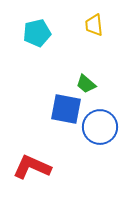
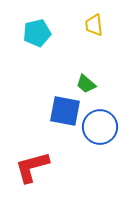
blue square: moved 1 px left, 2 px down
red L-shape: rotated 39 degrees counterclockwise
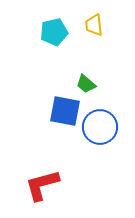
cyan pentagon: moved 17 px right, 1 px up
red L-shape: moved 10 px right, 18 px down
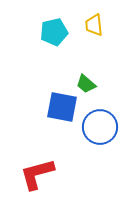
blue square: moved 3 px left, 4 px up
red L-shape: moved 5 px left, 11 px up
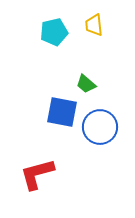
blue square: moved 5 px down
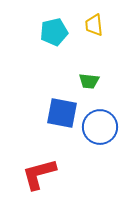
green trapezoid: moved 3 px right, 3 px up; rotated 35 degrees counterclockwise
blue square: moved 1 px down
red L-shape: moved 2 px right
